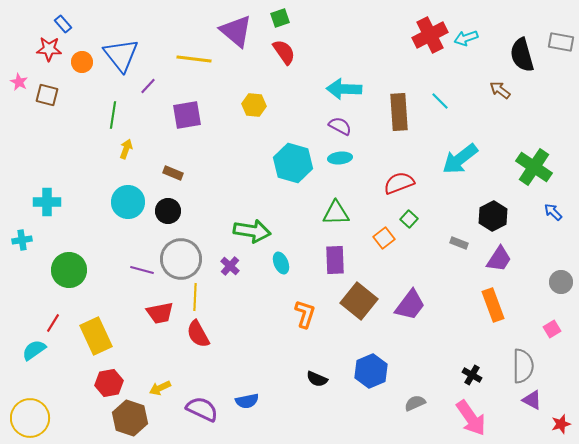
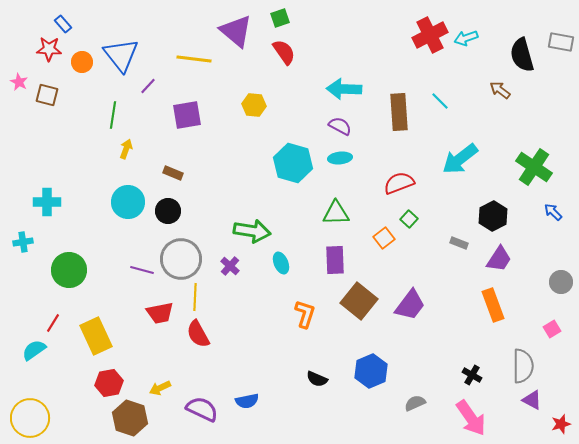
cyan cross at (22, 240): moved 1 px right, 2 px down
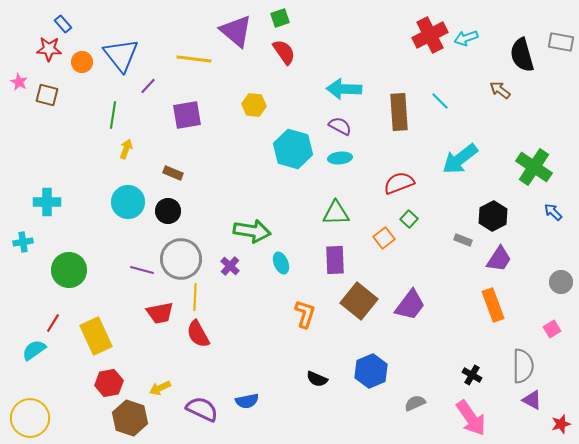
cyan hexagon at (293, 163): moved 14 px up
gray rectangle at (459, 243): moved 4 px right, 3 px up
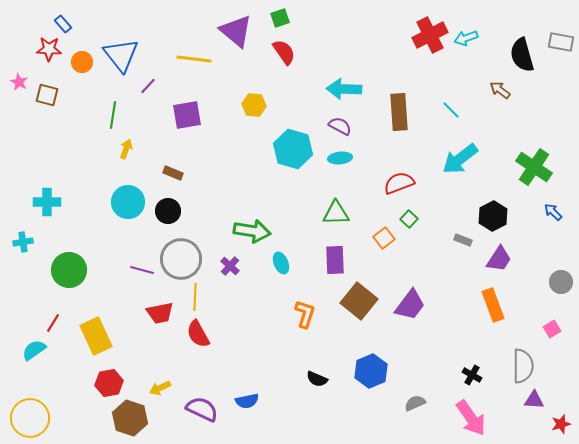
cyan line at (440, 101): moved 11 px right, 9 px down
purple triangle at (532, 400): moved 2 px right; rotated 25 degrees counterclockwise
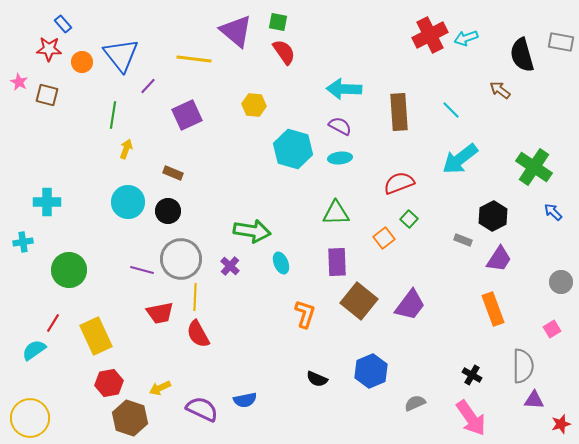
green square at (280, 18): moved 2 px left, 4 px down; rotated 30 degrees clockwise
purple square at (187, 115): rotated 16 degrees counterclockwise
purple rectangle at (335, 260): moved 2 px right, 2 px down
orange rectangle at (493, 305): moved 4 px down
blue semicircle at (247, 401): moved 2 px left, 1 px up
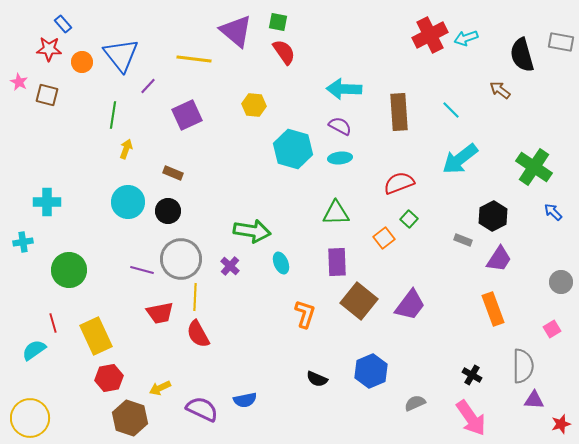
red line at (53, 323): rotated 48 degrees counterclockwise
red hexagon at (109, 383): moved 5 px up
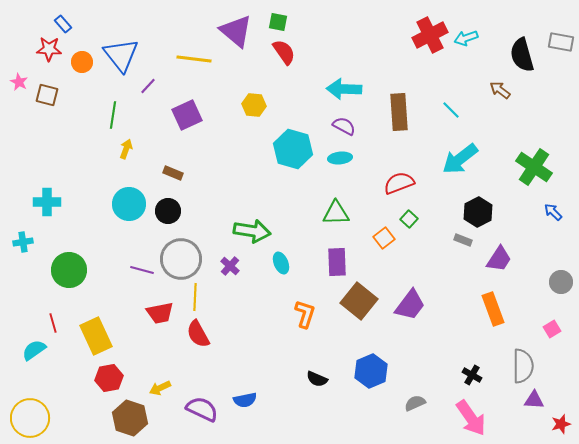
purple semicircle at (340, 126): moved 4 px right
cyan circle at (128, 202): moved 1 px right, 2 px down
black hexagon at (493, 216): moved 15 px left, 4 px up
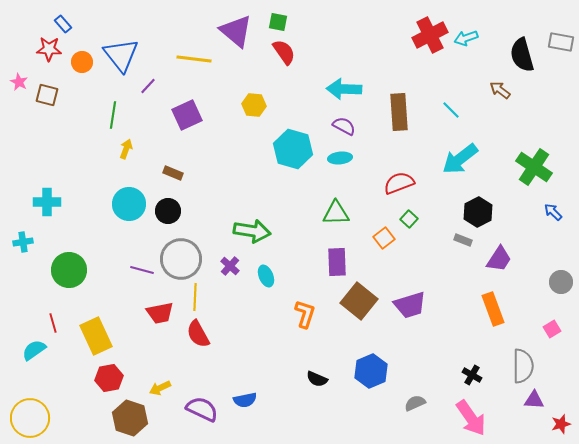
cyan ellipse at (281, 263): moved 15 px left, 13 px down
purple trapezoid at (410, 305): rotated 36 degrees clockwise
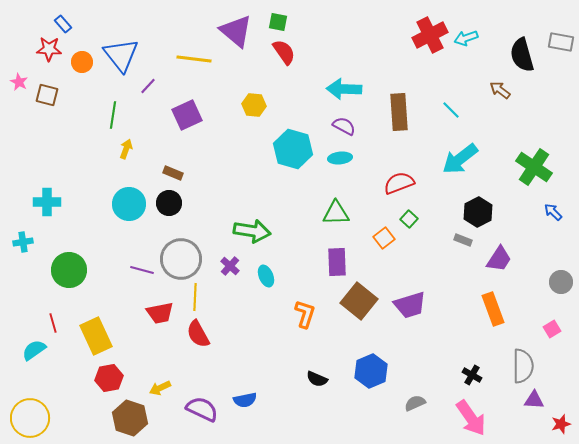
black circle at (168, 211): moved 1 px right, 8 px up
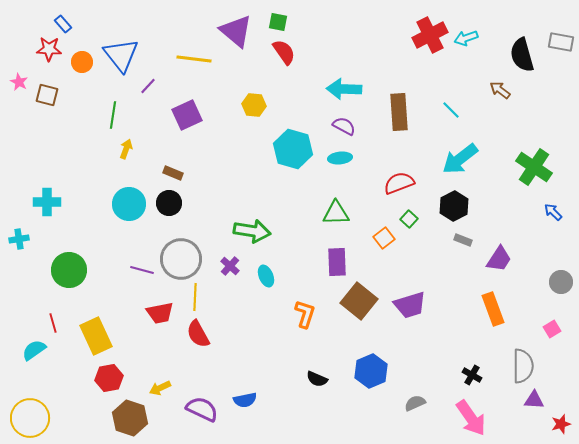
black hexagon at (478, 212): moved 24 px left, 6 px up
cyan cross at (23, 242): moved 4 px left, 3 px up
